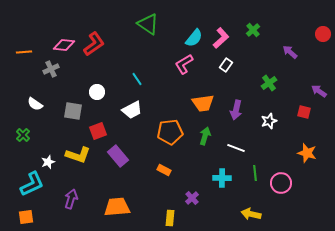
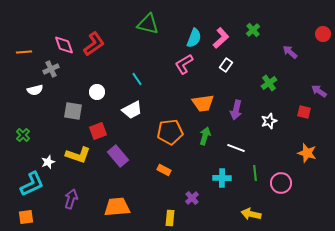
green triangle at (148, 24): rotated 20 degrees counterclockwise
cyan semicircle at (194, 38): rotated 18 degrees counterclockwise
pink diamond at (64, 45): rotated 65 degrees clockwise
white semicircle at (35, 104): moved 14 px up; rotated 49 degrees counterclockwise
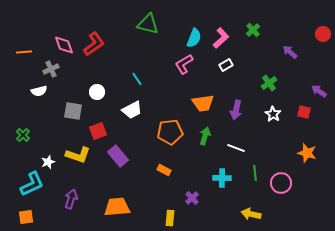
white rectangle at (226, 65): rotated 24 degrees clockwise
white semicircle at (35, 90): moved 4 px right, 1 px down
white star at (269, 121): moved 4 px right, 7 px up; rotated 21 degrees counterclockwise
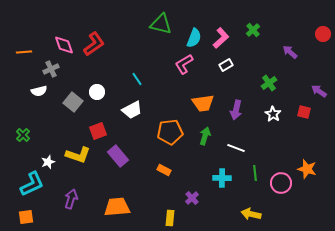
green triangle at (148, 24): moved 13 px right
gray square at (73, 111): moved 9 px up; rotated 30 degrees clockwise
orange star at (307, 153): moved 16 px down
